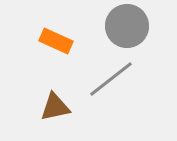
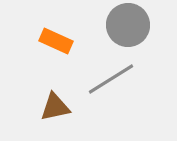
gray circle: moved 1 px right, 1 px up
gray line: rotated 6 degrees clockwise
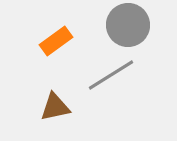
orange rectangle: rotated 60 degrees counterclockwise
gray line: moved 4 px up
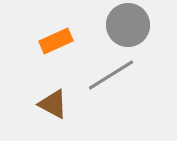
orange rectangle: rotated 12 degrees clockwise
brown triangle: moved 2 px left, 3 px up; rotated 40 degrees clockwise
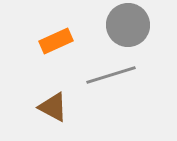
gray line: rotated 15 degrees clockwise
brown triangle: moved 3 px down
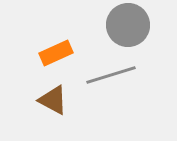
orange rectangle: moved 12 px down
brown triangle: moved 7 px up
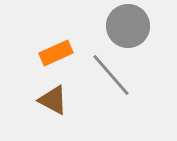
gray circle: moved 1 px down
gray line: rotated 66 degrees clockwise
